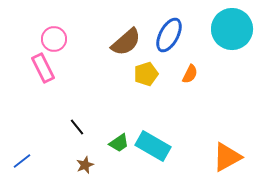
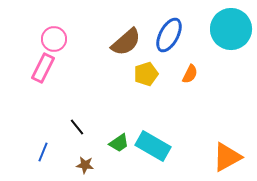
cyan circle: moved 1 px left
pink rectangle: rotated 52 degrees clockwise
blue line: moved 21 px right, 9 px up; rotated 30 degrees counterclockwise
brown star: rotated 30 degrees clockwise
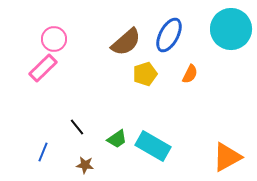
pink rectangle: rotated 20 degrees clockwise
yellow pentagon: moved 1 px left
green trapezoid: moved 2 px left, 4 px up
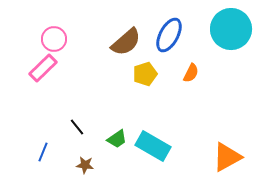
orange semicircle: moved 1 px right, 1 px up
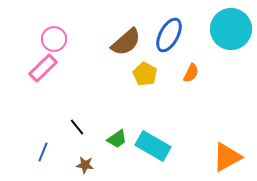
yellow pentagon: rotated 25 degrees counterclockwise
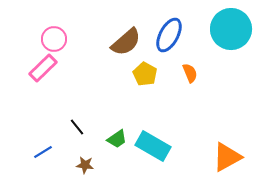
orange semicircle: moved 1 px left; rotated 48 degrees counterclockwise
blue line: rotated 36 degrees clockwise
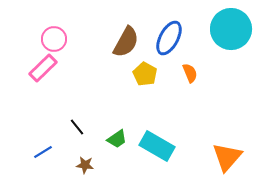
blue ellipse: moved 3 px down
brown semicircle: rotated 20 degrees counterclockwise
cyan rectangle: moved 4 px right
orange triangle: rotated 20 degrees counterclockwise
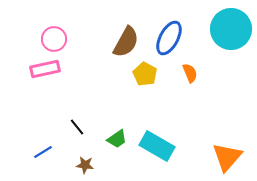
pink rectangle: moved 2 px right, 1 px down; rotated 32 degrees clockwise
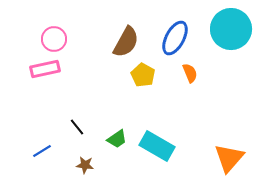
blue ellipse: moved 6 px right
yellow pentagon: moved 2 px left, 1 px down
blue line: moved 1 px left, 1 px up
orange triangle: moved 2 px right, 1 px down
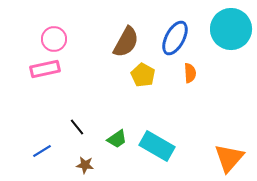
orange semicircle: rotated 18 degrees clockwise
